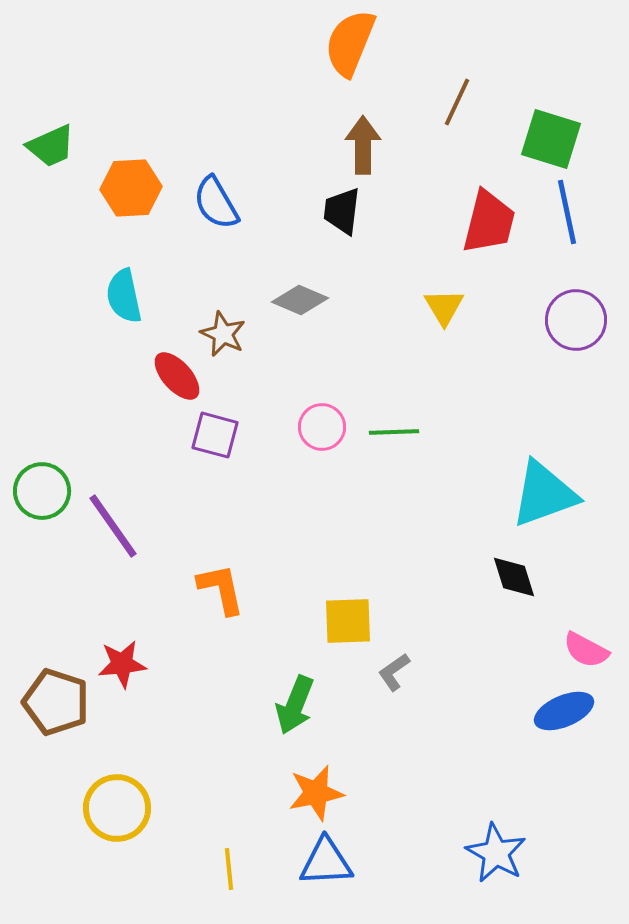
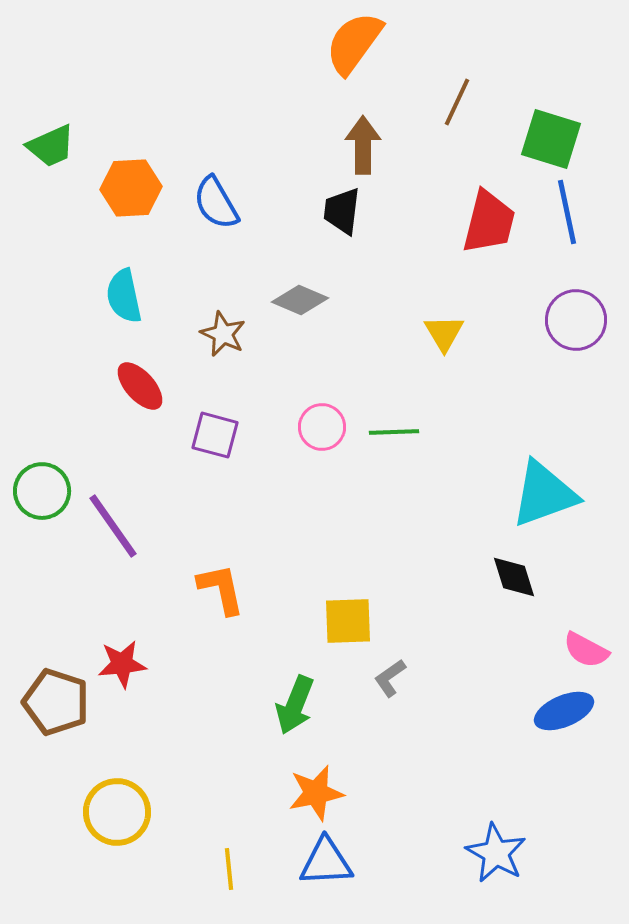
orange semicircle: moved 4 px right; rotated 14 degrees clockwise
yellow triangle: moved 26 px down
red ellipse: moved 37 px left, 10 px down
gray L-shape: moved 4 px left, 6 px down
yellow circle: moved 4 px down
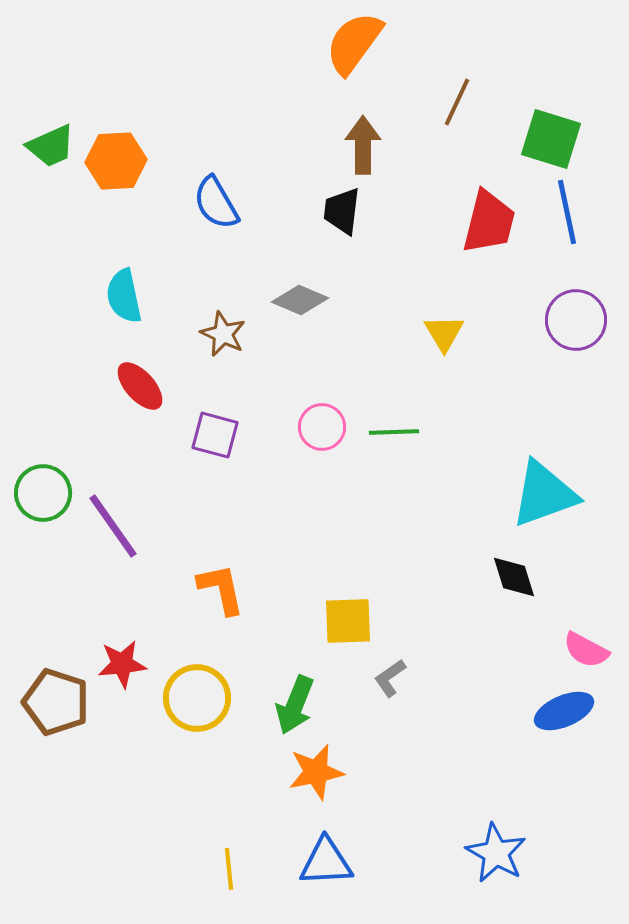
orange hexagon: moved 15 px left, 27 px up
green circle: moved 1 px right, 2 px down
orange star: moved 21 px up
yellow circle: moved 80 px right, 114 px up
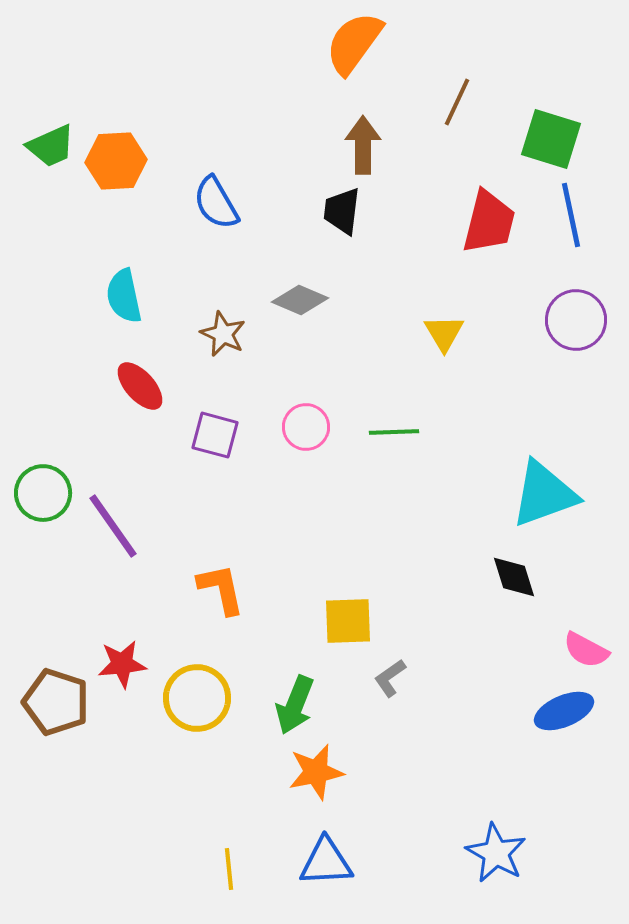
blue line: moved 4 px right, 3 px down
pink circle: moved 16 px left
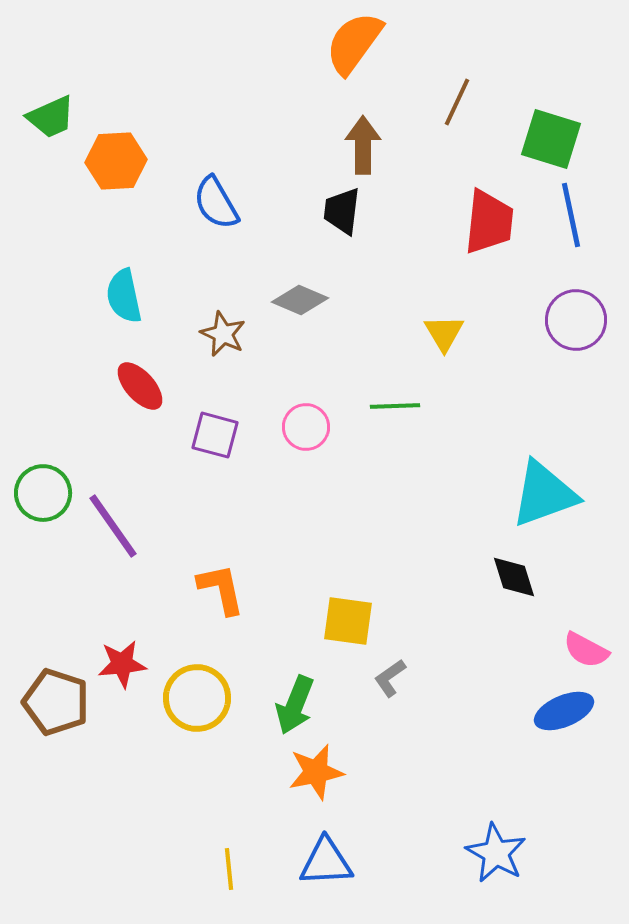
green trapezoid: moved 29 px up
red trapezoid: rotated 8 degrees counterclockwise
green line: moved 1 px right, 26 px up
yellow square: rotated 10 degrees clockwise
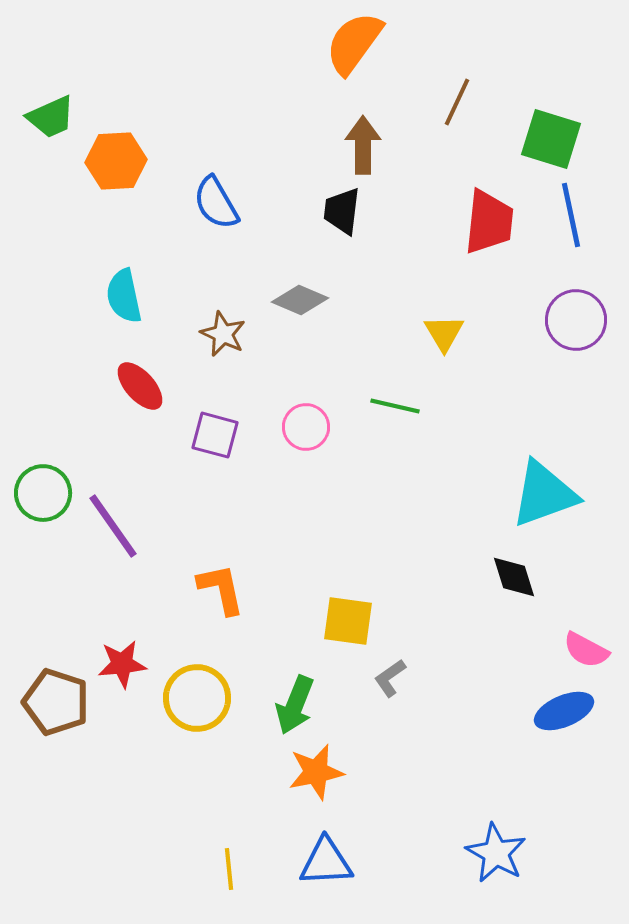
green line: rotated 15 degrees clockwise
